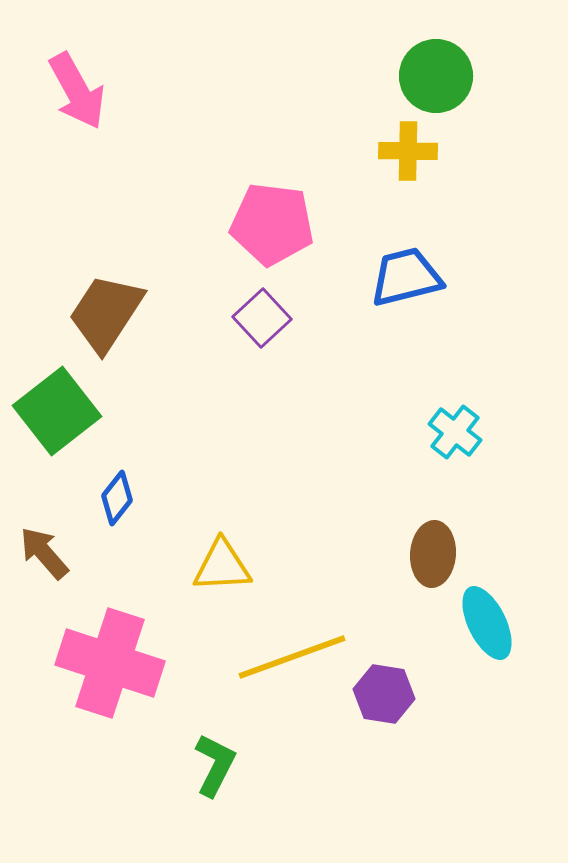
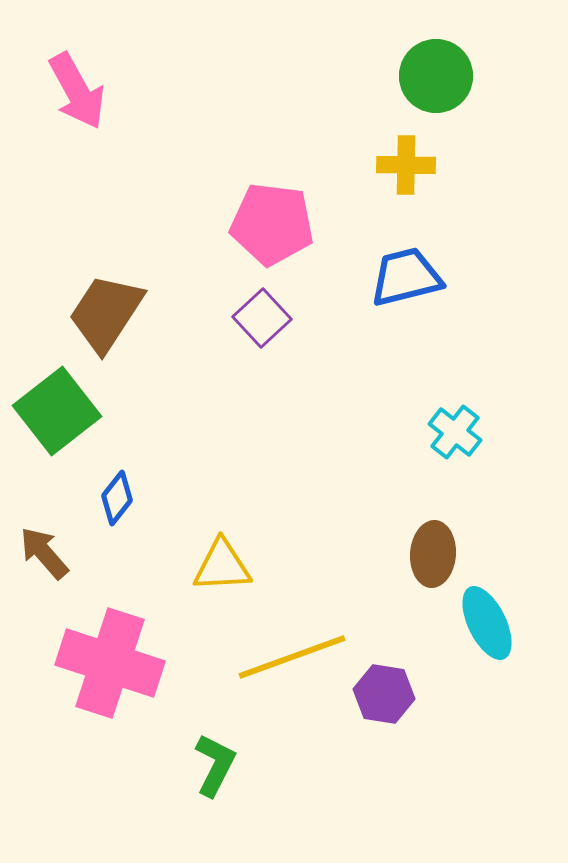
yellow cross: moved 2 px left, 14 px down
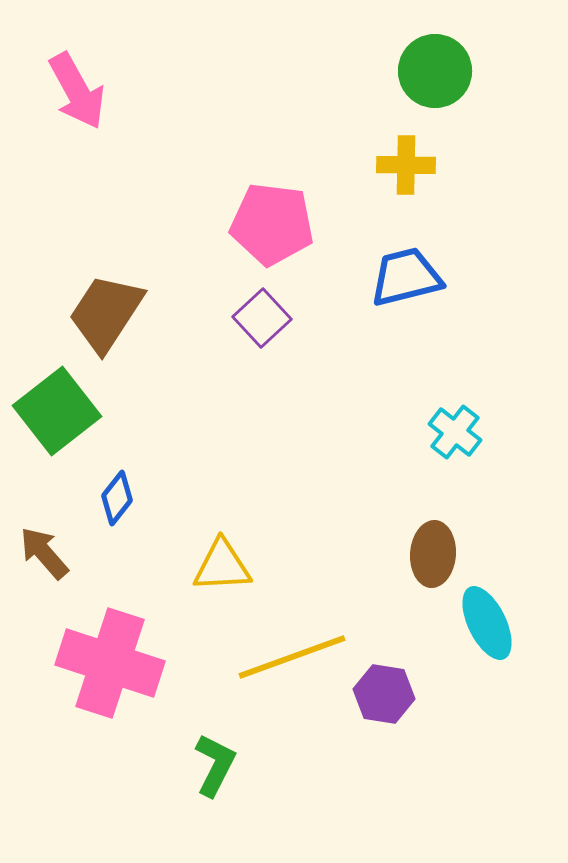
green circle: moved 1 px left, 5 px up
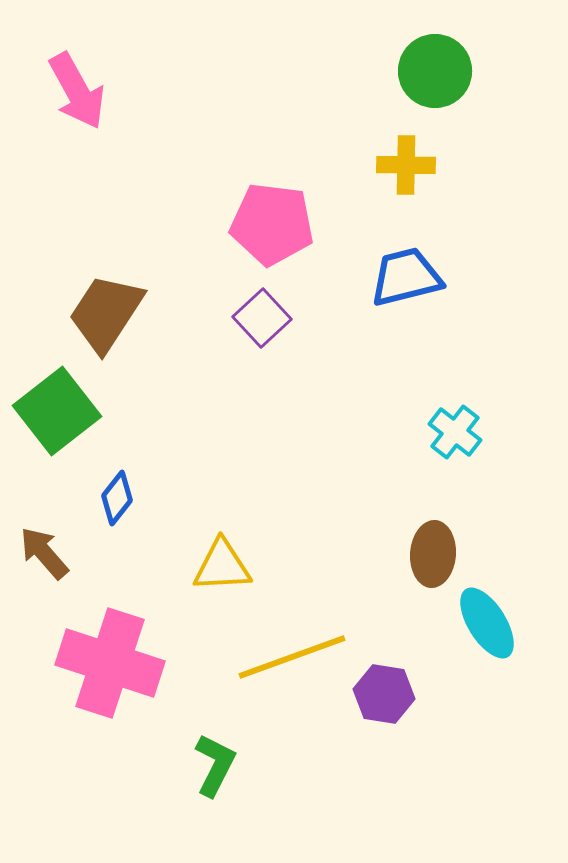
cyan ellipse: rotated 6 degrees counterclockwise
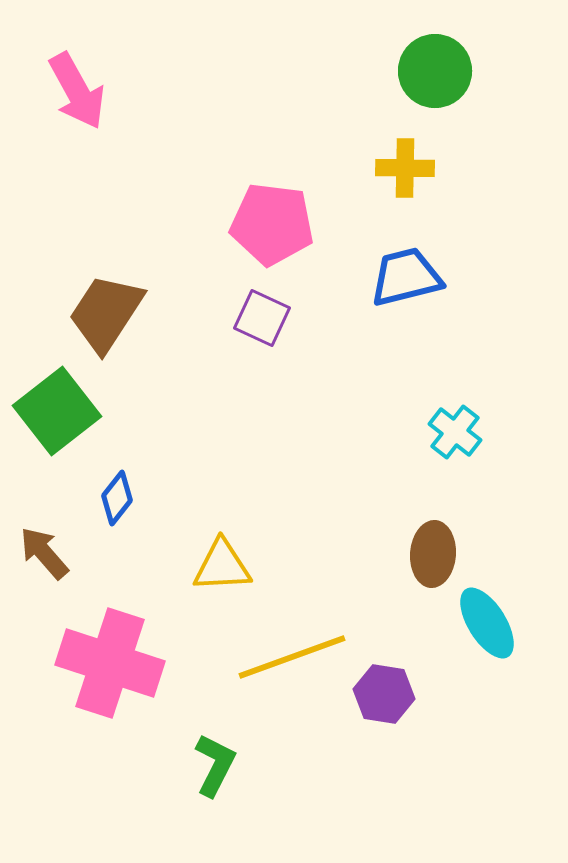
yellow cross: moved 1 px left, 3 px down
purple square: rotated 22 degrees counterclockwise
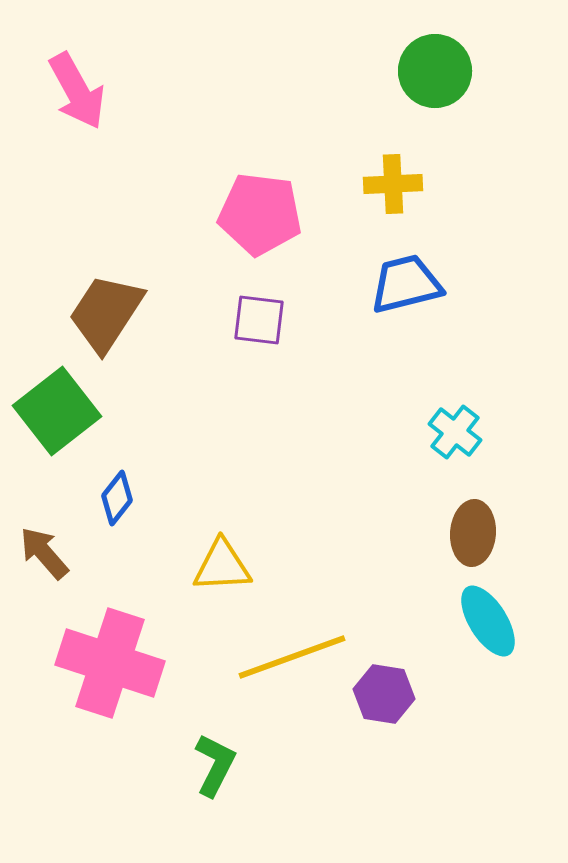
yellow cross: moved 12 px left, 16 px down; rotated 4 degrees counterclockwise
pink pentagon: moved 12 px left, 10 px up
blue trapezoid: moved 7 px down
purple square: moved 3 px left, 2 px down; rotated 18 degrees counterclockwise
brown ellipse: moved 40 px right, 21 px up
cyan ellipse: moved 1 px right, 2 px up
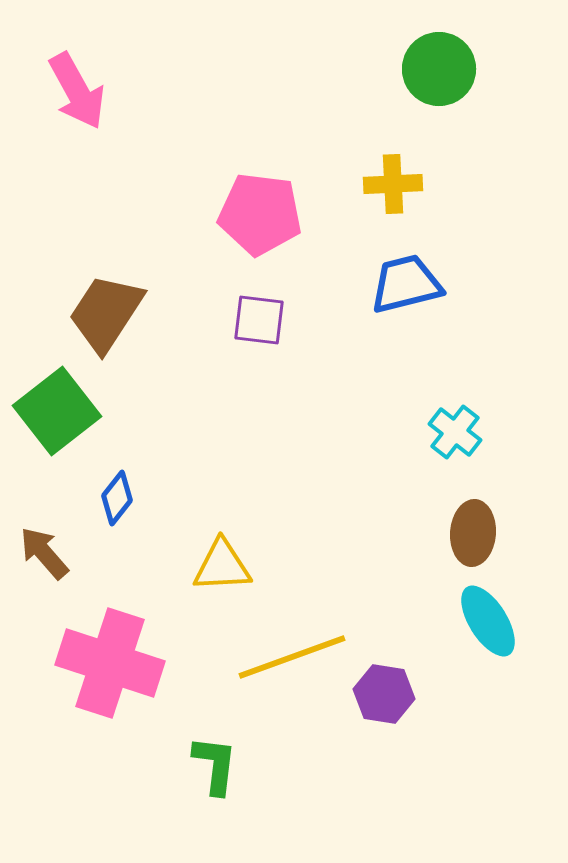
green circle: moved 4 px right, 2 px up
green L-shape: rotated 20 degrees counterclockwise
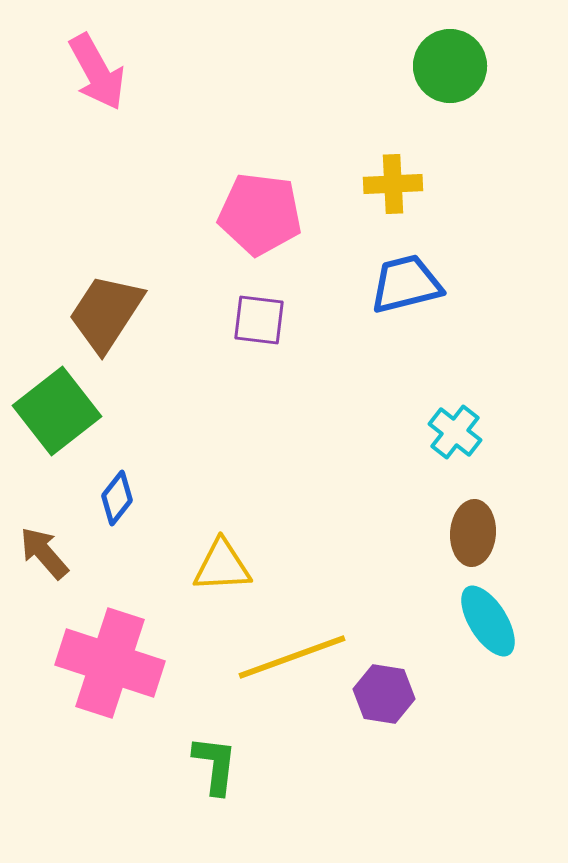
green circle: moved 11 px right, 3 px up
pink arrow: moved 20 px right, 19 px up
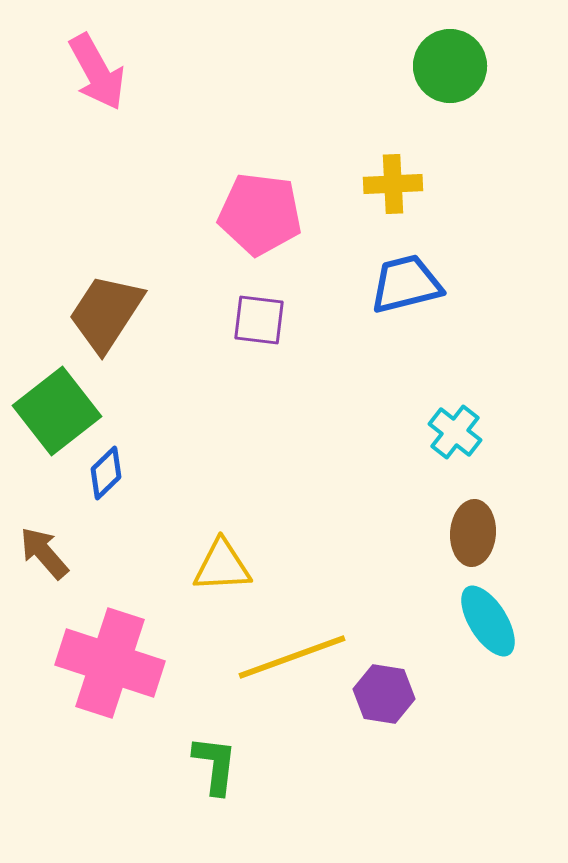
blue diamond: moved 11 px left, 25 px up; rotated 8 degrees clockwise
